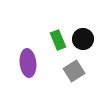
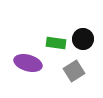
green rectangle: moved 2 px left, 3 px down; rotated 60 degrees counterclockwise
purple ellipse: rotated 68 degrees counterclockwise
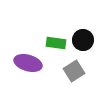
black circle: moved 1 px down
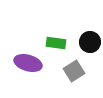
black circle: moved 7 px right, 2 px down
